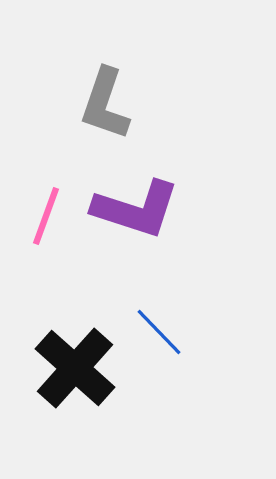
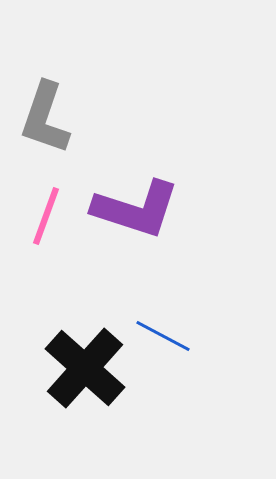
gray L-shape: moved 60 px left, 14 px down
blue line: moved 4 px right, 4 px down; rotated 18 degrees counterclockwise
black cross: moved 10 px right
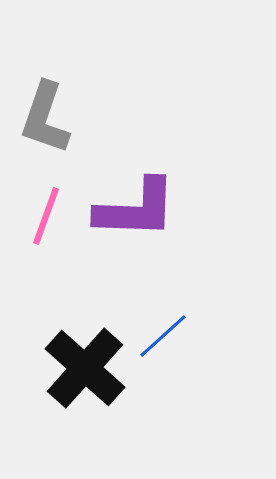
purple L-shape: rotated 16 degrees counterclockwise
blue line: rotated 70 degrees counterclockwise
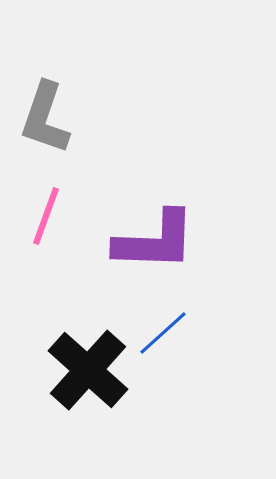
purple L-shape: moved 19 px right, 32 px down
blue line: moved 3 px up
black cross: moved 3 px right, 2 px down
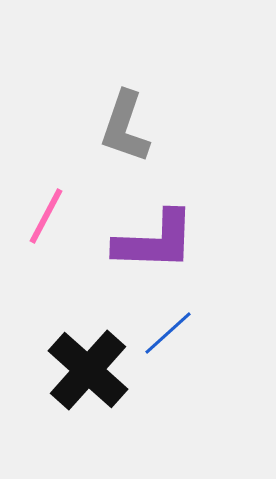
gray L-shape: moved 80 px right, 9 px down
pink line: rotated 8 degrees clockwise
blue line: moved 5 px right
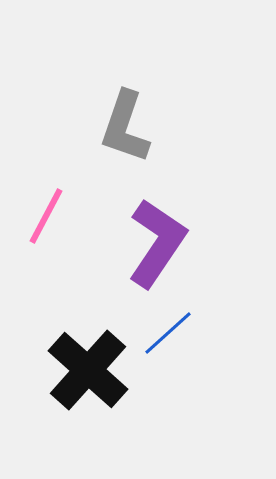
purple L-shape: moved 2 px right, 2 px down; rotated 58 degrees counterclockwise
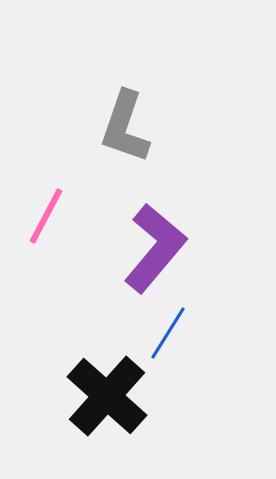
purple L-shape: moved 2 px left, 5 px down; rotated 6 degrees clockwise
blue line: rotated 16 degrees counterclockwise
black cross: moved 19 px right, 26 px down
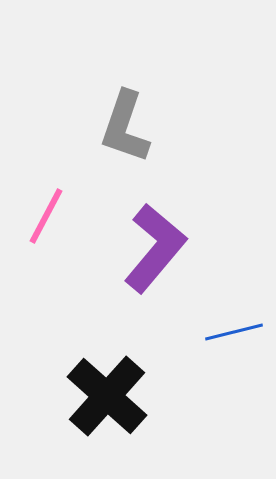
blue line: moved 66 px right, 1 px up; rotated 44 degrees clockwise
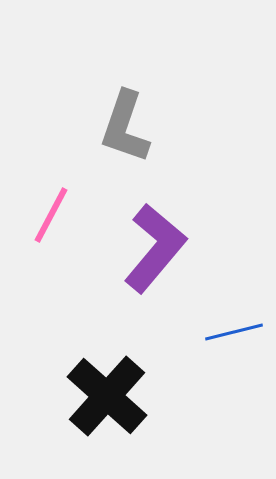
pink line: moved 5 px right, 1 px up
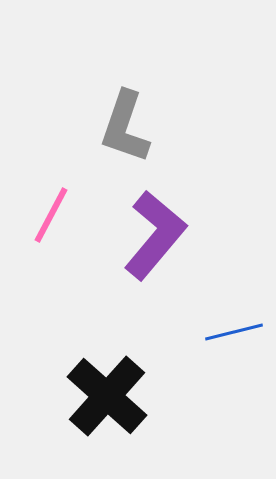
purple L-shape: moved 13 px up
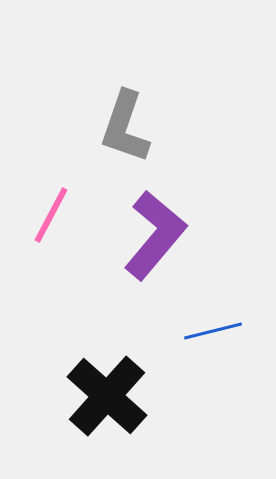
blue line: moved 21 px left, 1 px up
